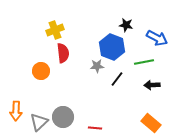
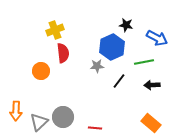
blue hexagon: rotated 15 degrees clockwise
black line: moved 2 px right, 2 px down
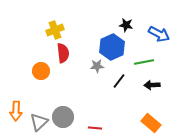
blue arrow: moved 2 px right, 4 px up
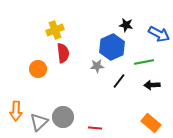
orange circle: moved 3 px left, 2 px up
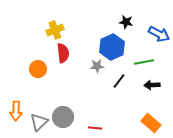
black star: moved 3 px up
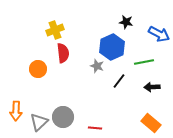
gray star: rotated 24 degrees clockwise
black arrow: moved 2 px down
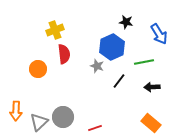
blue arrow: rotated 30 degrees clockwise
red semicircle: moved 1 px right, 1 px down
red line: rotated 24 degrees counterclockwise
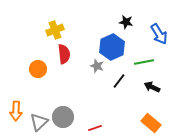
black arrow: rotated 28 degrees clockwise
